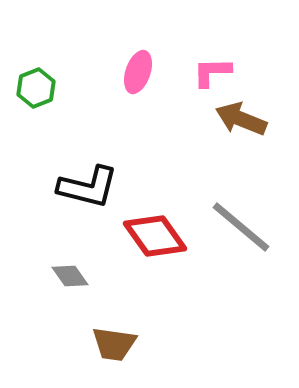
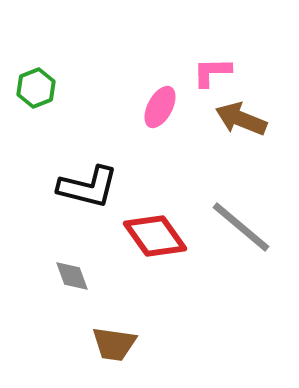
pink ellipse: moved 22 px right, 35 px down; rotated 9 degrees clockwise
gray diamond: moved 2 px right; rotated 15 degrees clockwise
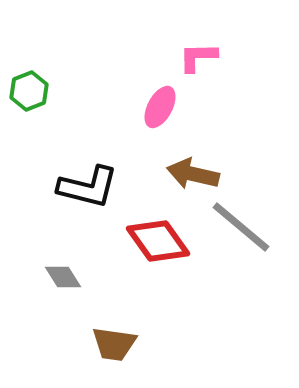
pink L-shape: moved 14 px left, 15 px up
green hexagon: moved 7 px left, 3 px down
brown arrow: moved 48 px left, 55 px down; rotated 9 degrees counterclockwise
red diamond: moved 3 px right, 5 px down
gray diamond: moved 9 px left, 1 px down; rotated 12 degrees counterclockwise
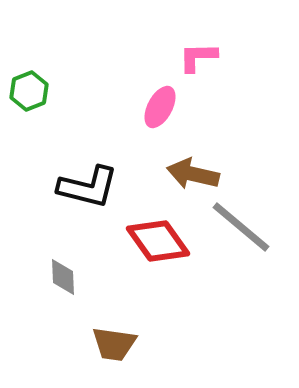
gray diamond: rotated 30 degrees clockwise
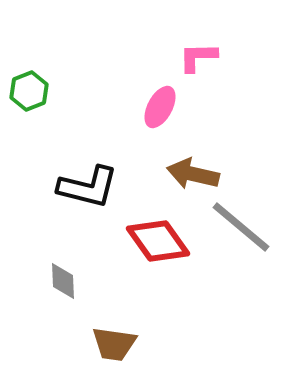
gray diamond: moved 4 px down
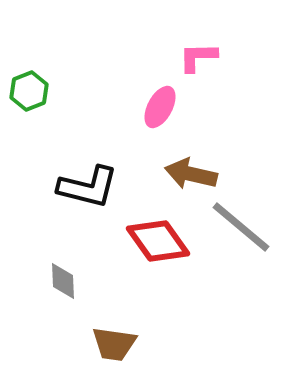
brown arrow: moved 2 px left
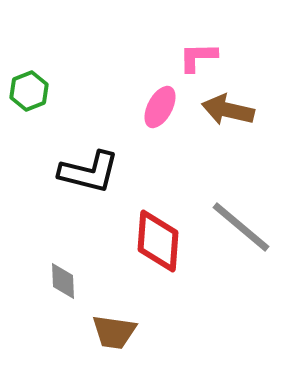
brown arrow: moved 37 px right, 64 px up
black L-shape: moved 1 px right, 15 px up
red diamond: rotated 40 degrees clockwise
brown trapezoid: moved 12 px up
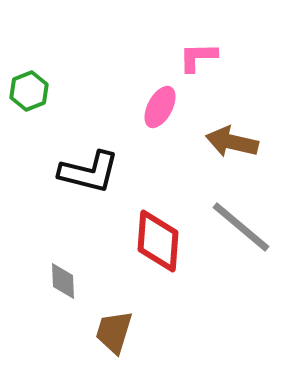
brown arrow: moved 4 px right, 32 px down
brown trapezoid: rotated 99 degrees clockwise
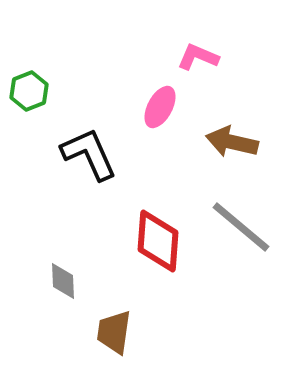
pink L-shape: rotated 24 degrees clockwise
black L-shape: moved 18 px up; rotated 128 degrees counterclockwise
brown trapezoid: rotated 9 degrees counterclockwise
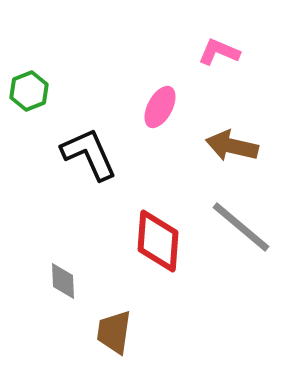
pink L-shape: moved 21 px right, 5 px up
brown arrow: moved 4 px down
